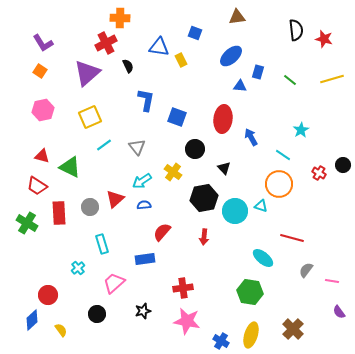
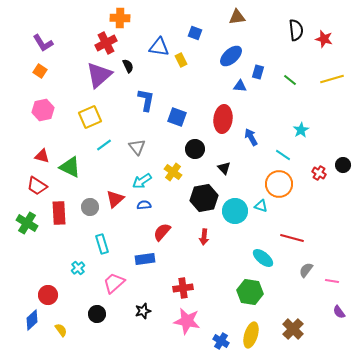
purple triangle at (87, 73): moved 12 px right, 2 px down
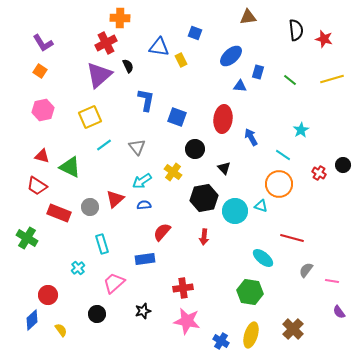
brown triangle at (237, 17): moved 11 px right
red rectangle at (59, 213): rotated 65 degrees counterclockwise
green cross at (27, 223): moved 15 px down
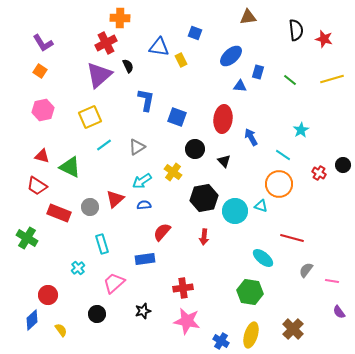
gray triangle at (137, 147): rotated 36 degrees clockwise
black triangle at (224, 168): moved 7 px up
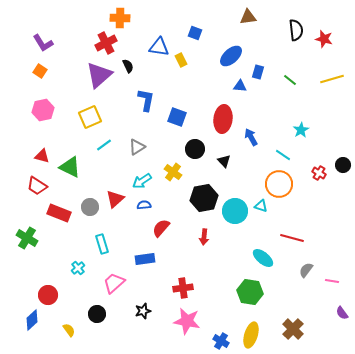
red semicircle at (162, 232): moved 1 px left, 4 px up
purple semicircle at (339, 312): moved 3 px right, 1 px down
yellow semicircle at (61, 330): moved 8 px right
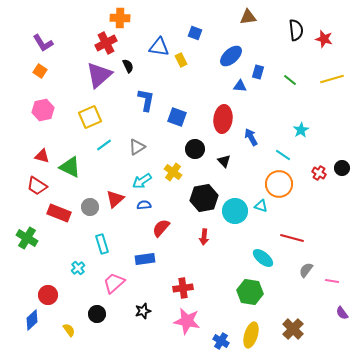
black circle at (343, 165): moved 1 px left, 3 px down
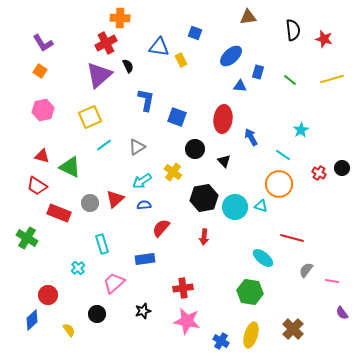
black semicircle at (296, 30): moved 3 px left
gray circle at (90, 207): moved 4 px up
cyan circle at (235, 211): moved 4 px up
